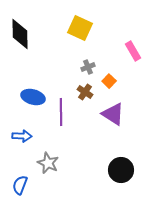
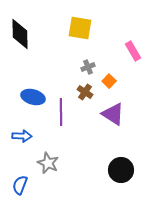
yellow square: rotated 15 degrees counterclockwise
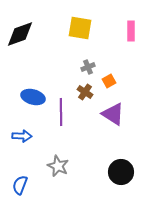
black diamond: rotated 72 degrees clockwise
pink rectangle: moved 2 px left, 20 px up; rotated 30 degrees clockwise
orange square: rotated 16 degrees clockwise
gray star: moved 10 px right, 3 px down
black circle: moved 2 px down
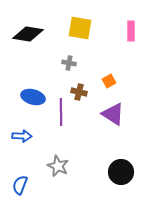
black diamond: moved 8 px right; rotated 28 degrees clockwise
gray cross: moved 19 px left, 4 px up; rotated 32 degrees clockwise
brown cross: moved 6 px left; rotated 21 degrees counterclockwise
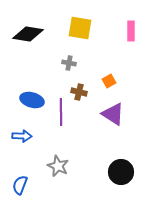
blue ellipse: moved 1 px left, 3 px down
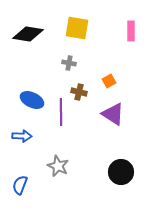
yellow square: moved 3 px left
blue ellipse: rotated 10 degrees clockwise
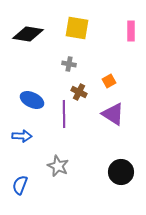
gray cross: moved 1 px down
brown cross: rotated 14 degrees clockwise
purple line: moved 3 px right, 2 px down
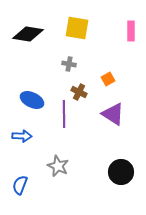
orange square: moved 1 px left, 2 px up
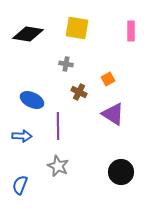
gray cross: moved 3 px left
purple line: moved 6 px left, 12 px down
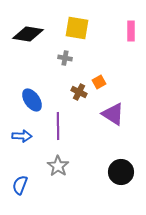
gray cross: moved 1 px left, 6 px up
orange square: moved 9 px left, 3 px down
blue ellipse: rotated 30 degrees clockwise
gray star: rotated 10 degrees clockwise
